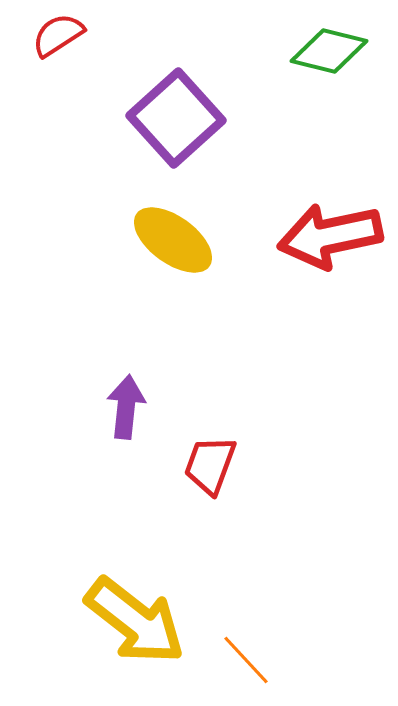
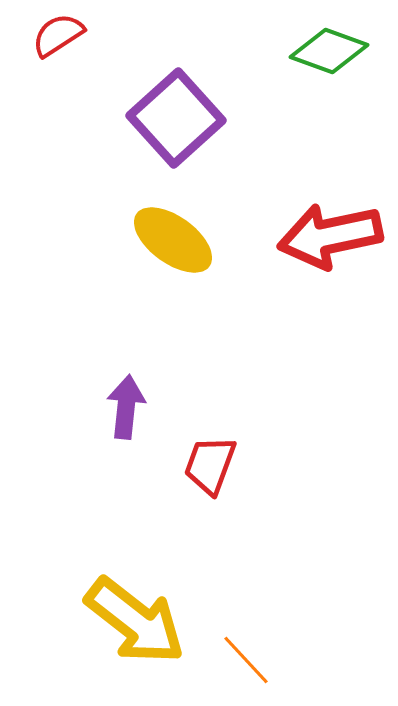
green diamond: rotated 6 degrees clockwise
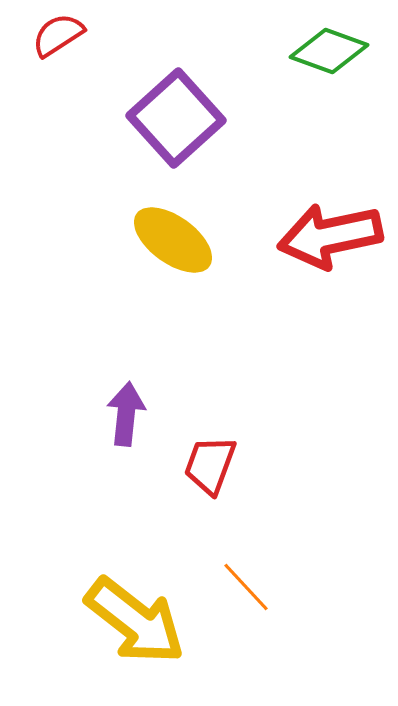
purple arrow: moved 7 px down
orange line: moved 73 px up
